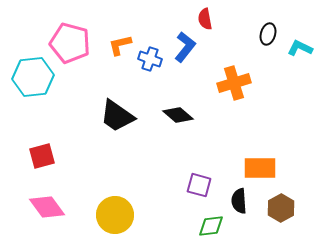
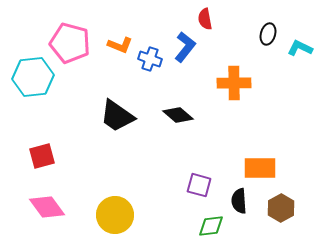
orange L-shape: rotated 145 degrees counterclockwise
orange cross: rotated 16 degrees clockwise
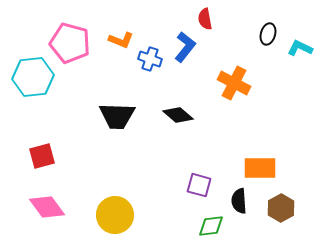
orange L-shape: moved 1 px right, 5 px up
orange cross: rotated 28 degrees clockwise
black trapezoid: rotated 33 degrees counterclockwise
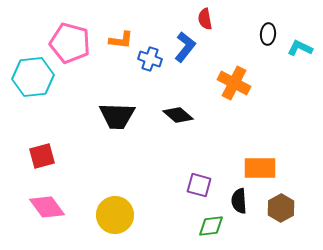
black ellipse: rotated 10 degrees counterclockwise
orange L-shape: rotated 15 degrees counterclockwise
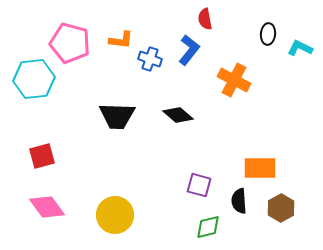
blue L-shape: moved 4 px right, 3 px down
cyan hexagon: moved 1 px right, 2 px down
orange cross: moved 3 px up
green diamond: moved 3 px left, 1 px down; rotated 8 degrees counterclockwise
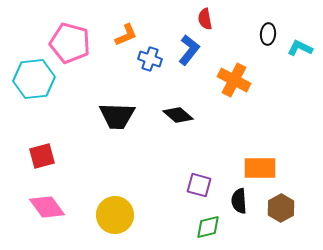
orange L-shape: moved 5 px right, 5 px up; rotated 30 degrees counterclockwise
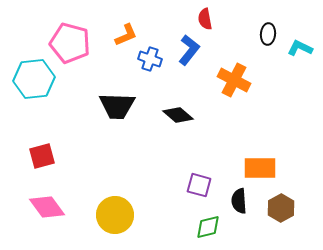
black trapezoid: moved 10 px up
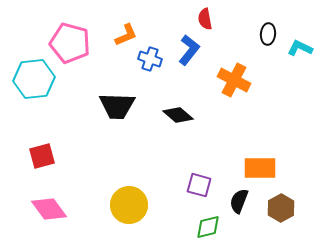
black semicircle: rotated 25 degrees clockwise
pink diamond: moved 2 px right, 2 px down
yellow circle: moved 14 px right, 10 px up
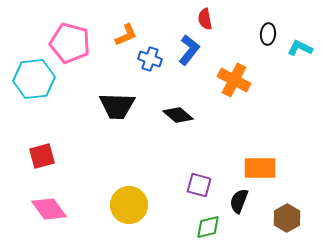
brown hexagon: moved 6 px right, 10 px down
